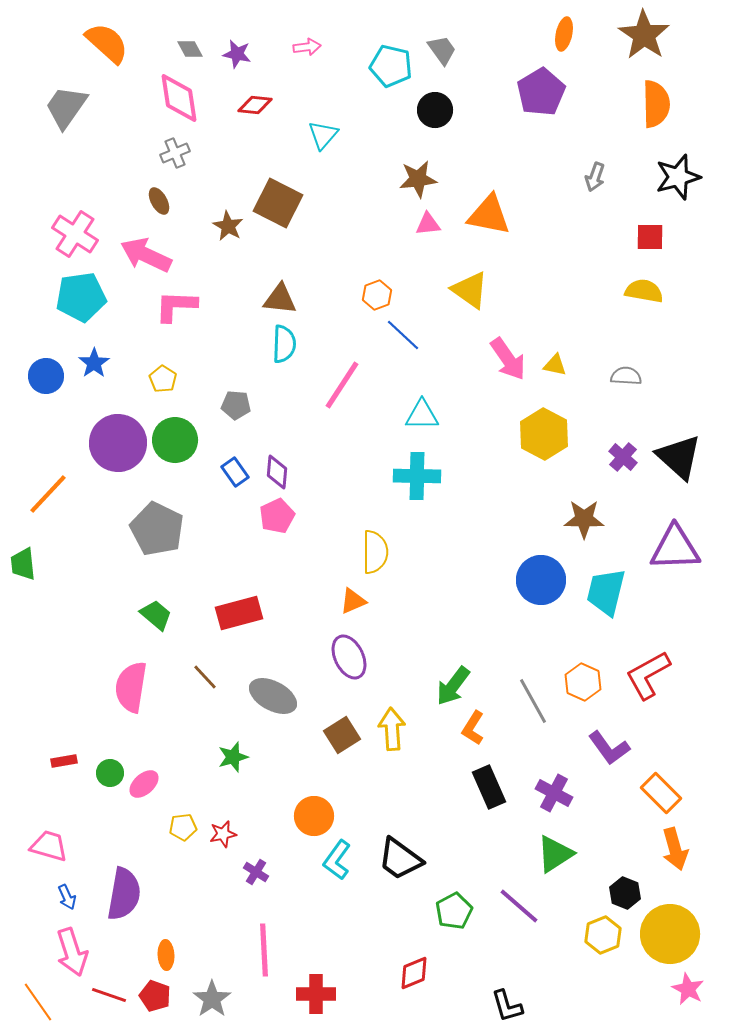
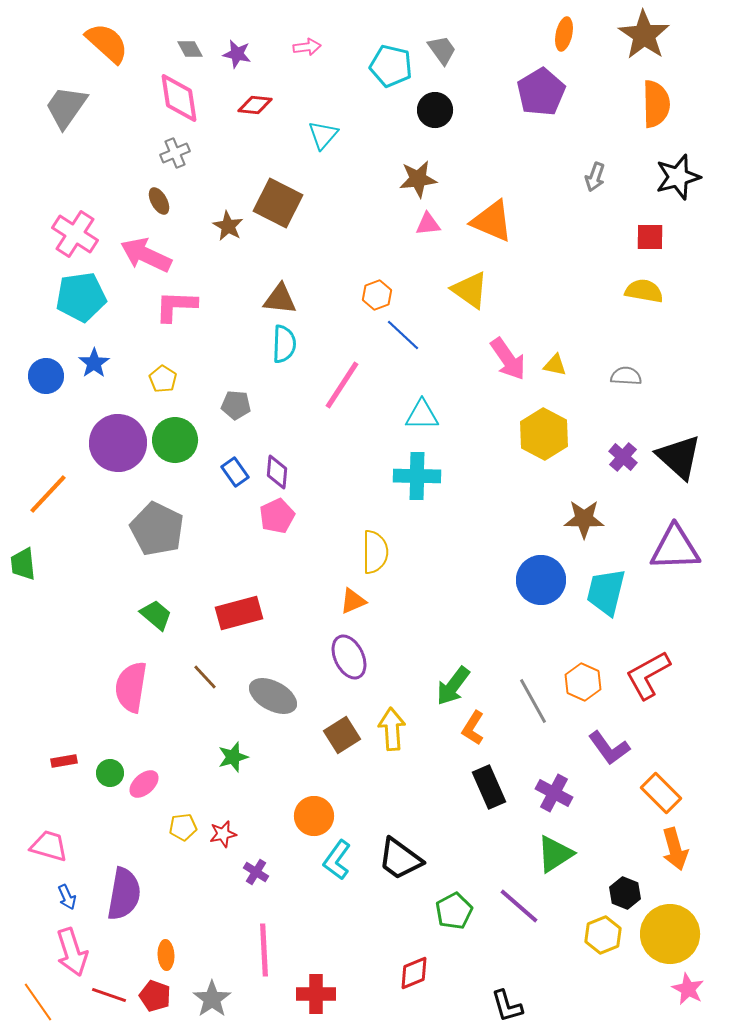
orange triangle at (489, 215): moved 3 px right, 6 px down; rotated 12 degrees clockwise
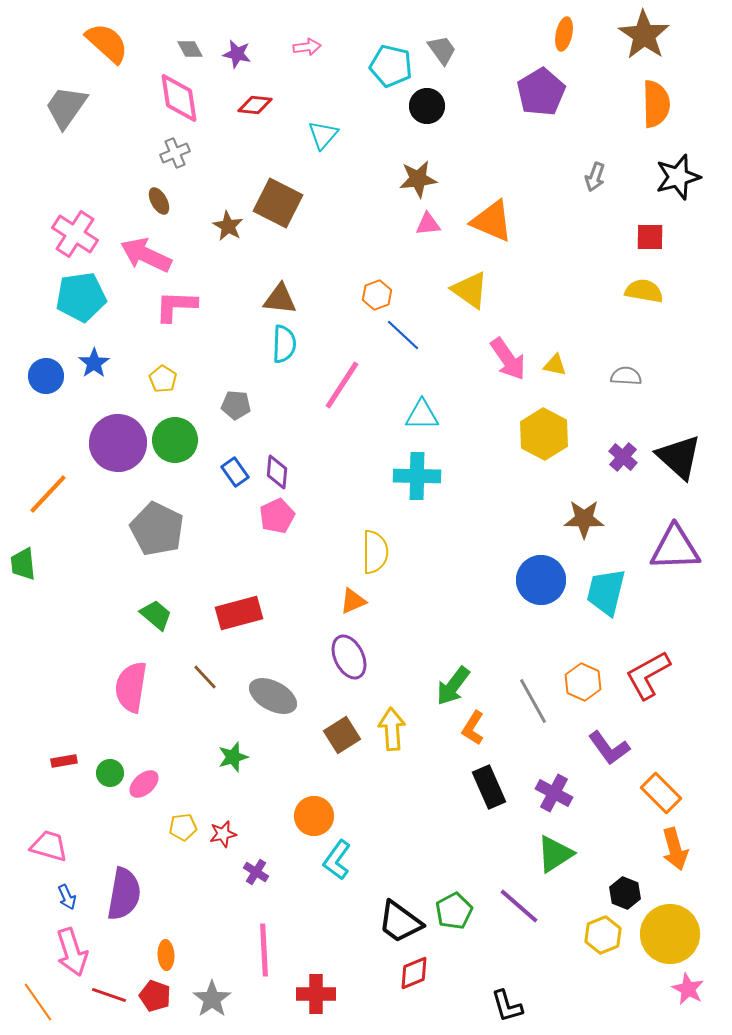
black circle at (435, 110): moved 8 px left, 4 px up
black trapezoid at (400, 859): moved 63 px down
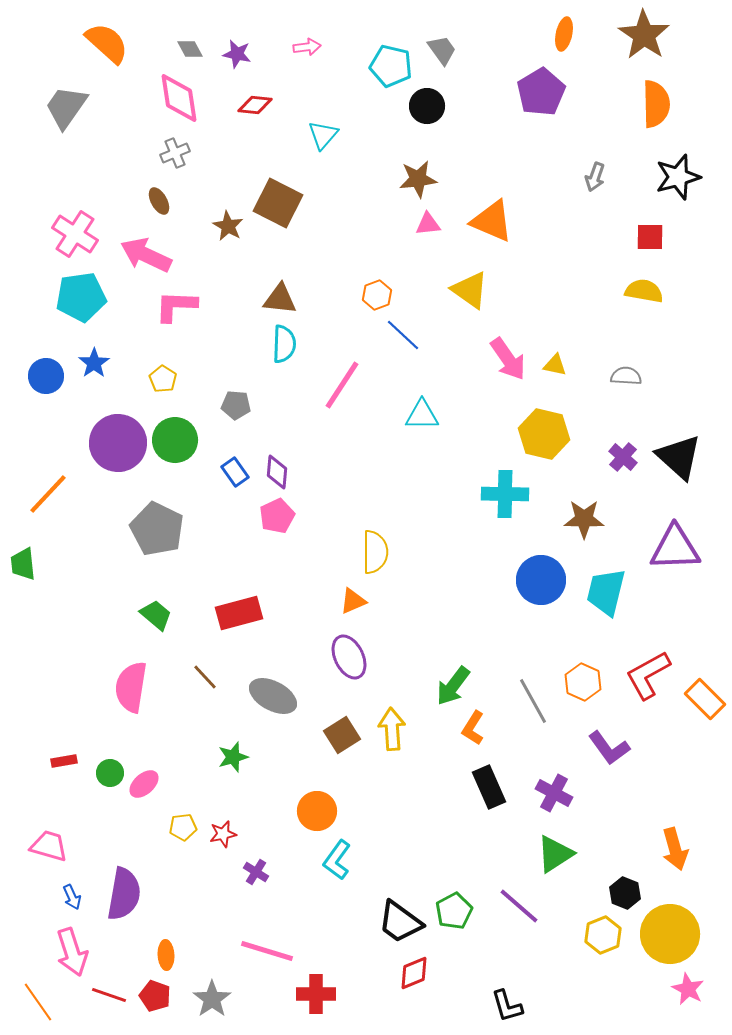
yellow hexagon at (544, 434): rotated 15 degrees counterclockwise
cyan cross at (417, 476): moved 88 px right, 18 px down
orange rectangle at (661, 793): moved 44 px right, 94 px up
orange circle at (314, 816): moved 3 px right, 5 px up
blue arrow at (67, 897): moved 5 px right
pink line at (264, 950): moved 3 px right, 1 px down; rotated 70 degrees counterclockwise
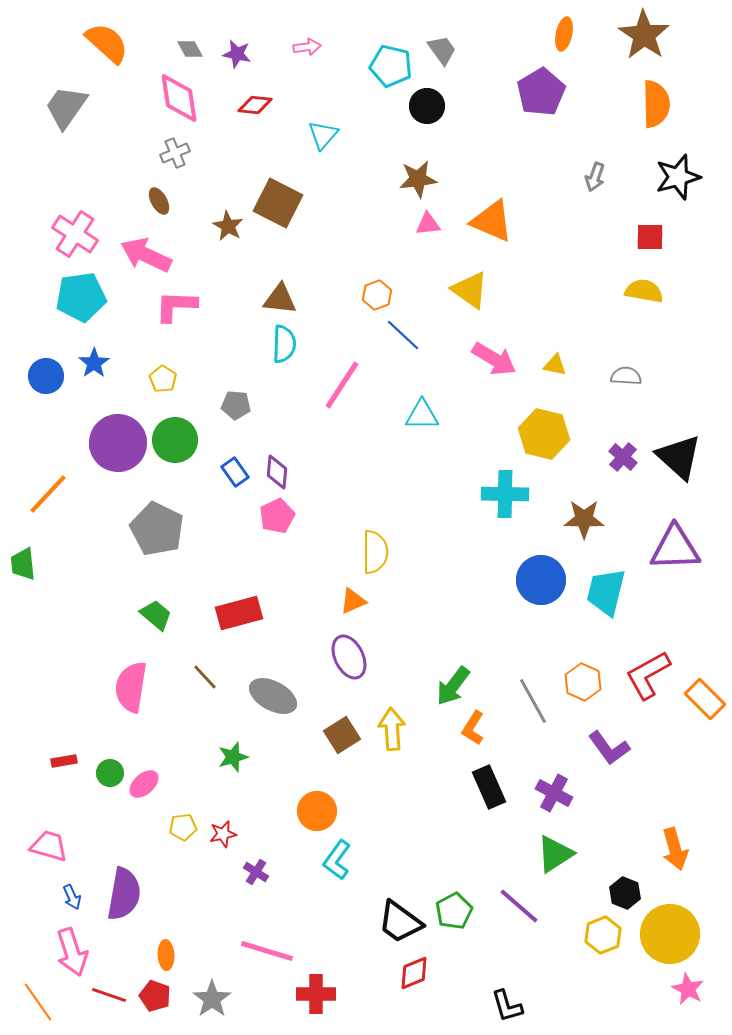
pink arrow at (508, 359): moved 14 px left; rotated 24 degrees counterclockwise
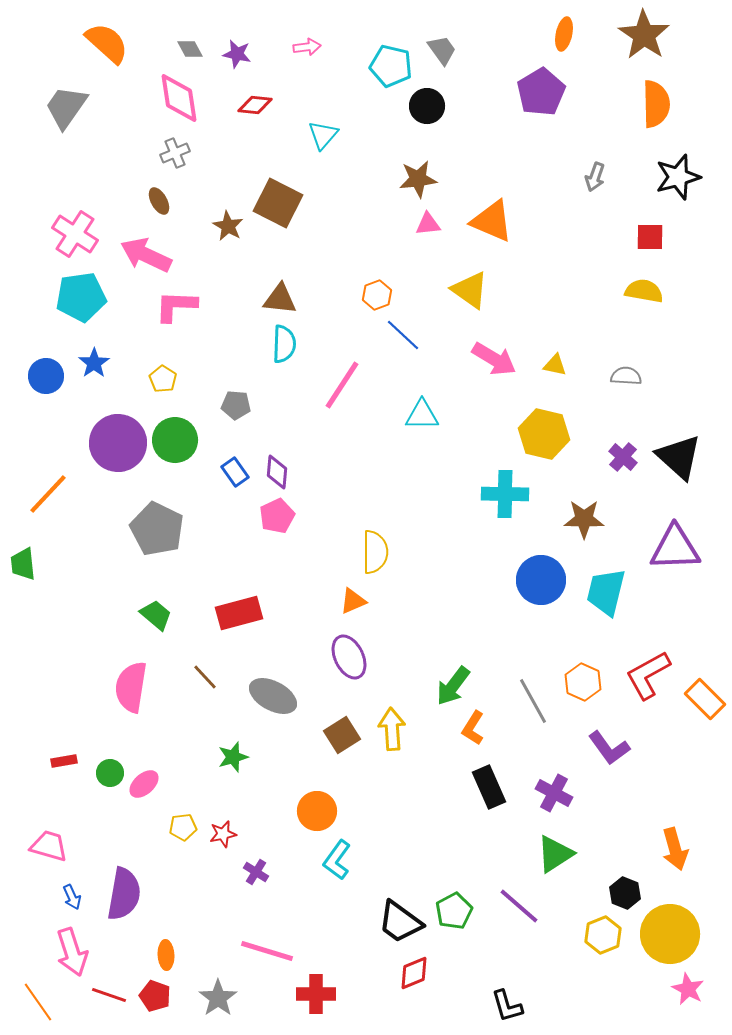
gray star at (212, 999): moved 6 px right, 1 px up
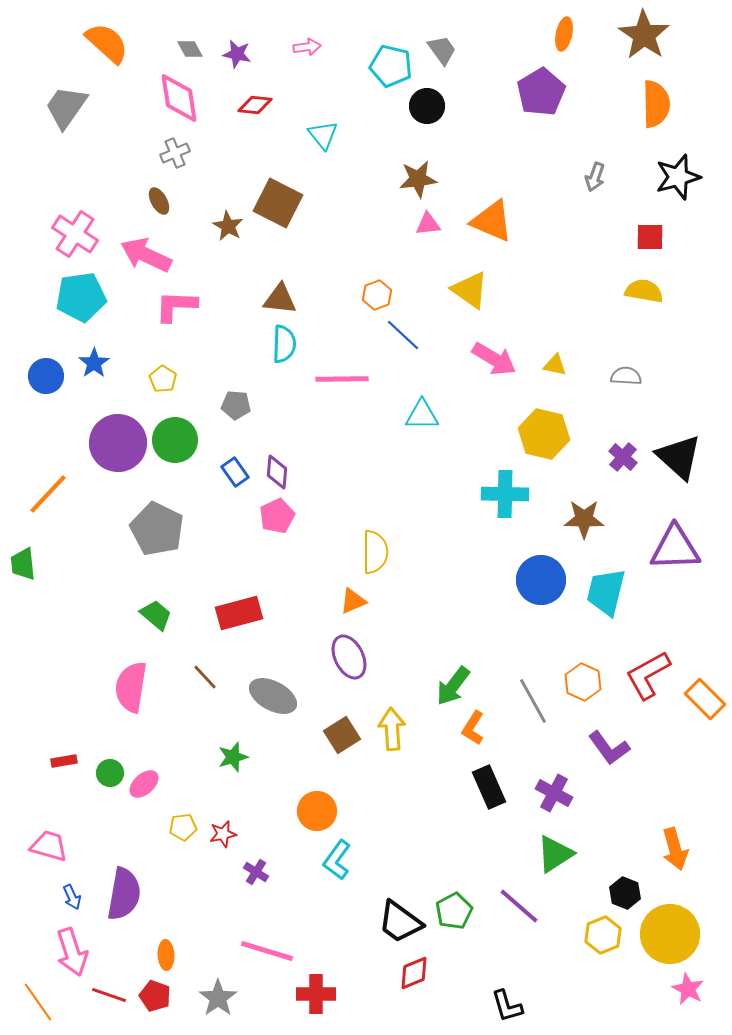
cyan triangle at (323, 135): rotated 20 degrees counterclockwise
pink line at (342, 385): moved 6 px up; rotated 56 degrees clockwise
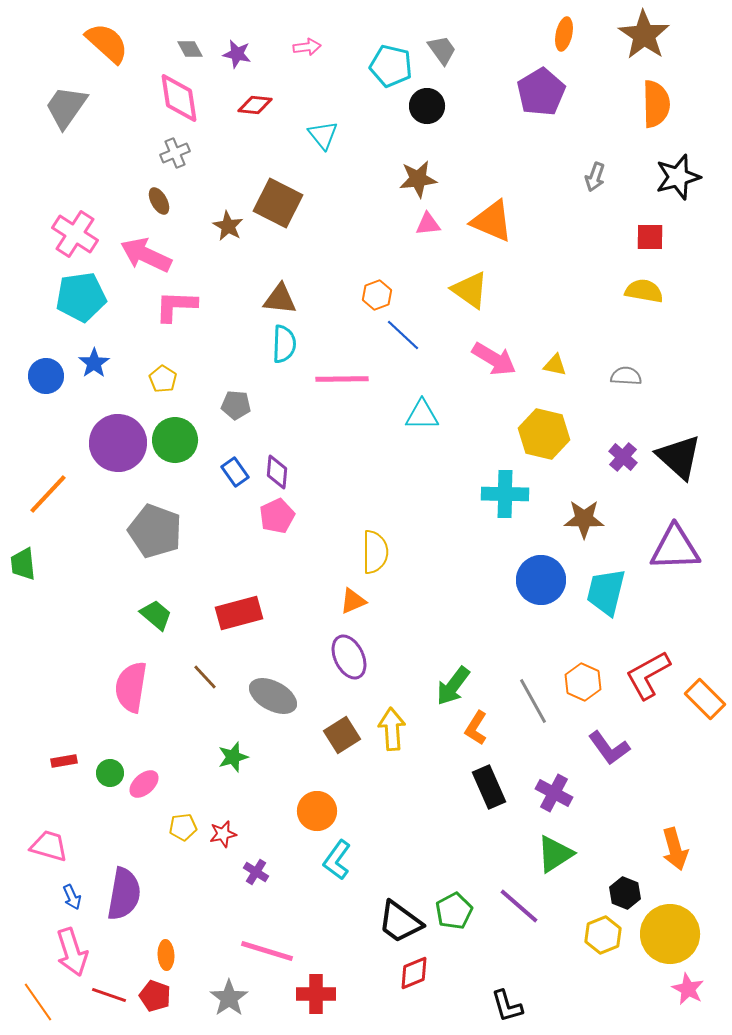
gray pentagon at (157, 529): moved 2 px left, 2 px down; rotated 6 degrees counterclockwise
orange L-shape at (473, 728): moved 3 px right
gray star at (218, 998): moved 11 px right
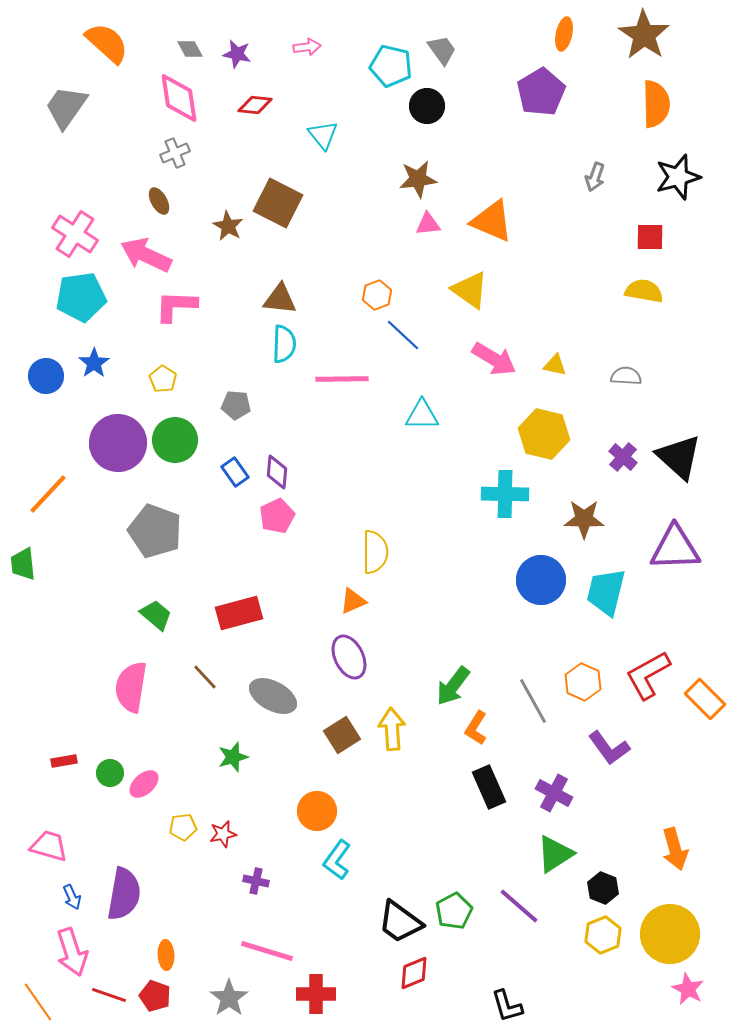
purple cross at (256, 872): moved 9 px down; rotated 20 degrees counterclockwise
black hexagon at (625, 893): moved 22 px left, 5 px up
